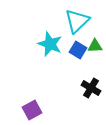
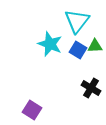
cyan triangle: rotated 8 degrees counterclockwise
purple square: rotated 30 degrees counterclockwise
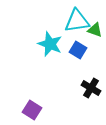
cyan triangle: rotated 44 degrees clockwise
green triangle: moved 16 px up; rotated 21 degrees clockwise
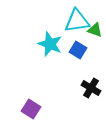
purple square: moved 1 px left, 1 px up
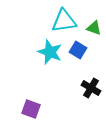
cyan triangle: moved 13 px left
green triangle: moved 1 px left, 2 px up
cyan star: moved 8 px down
purple square: rotated 12 degrees counterclockwise
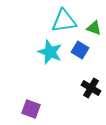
blue square: moved 2 px right
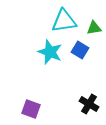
green triangle: rotated 28 degrees counterclockwise
black cross: moved 2 px left, 16 px down
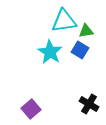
green triangle: moved 8 px left, 3 px down
cyan star: rotated 10 degrees clockwise
purple square: rotated 30 degrees clockwise
